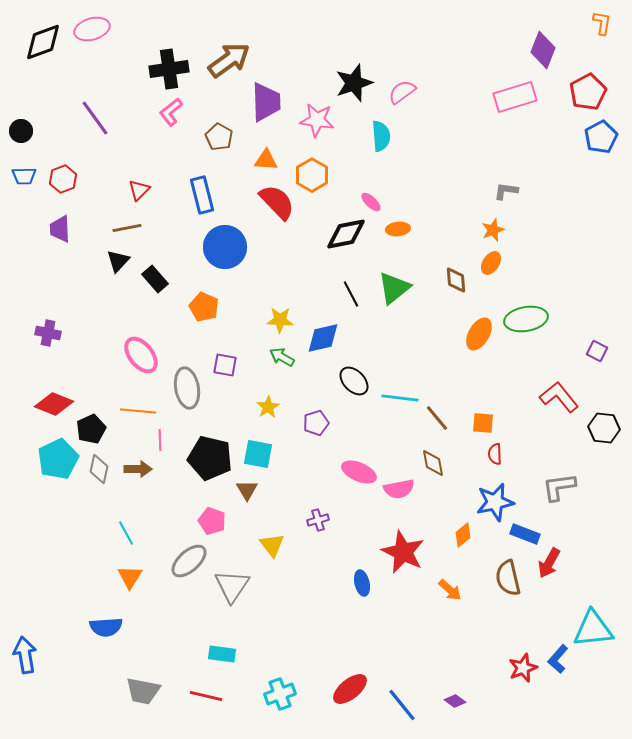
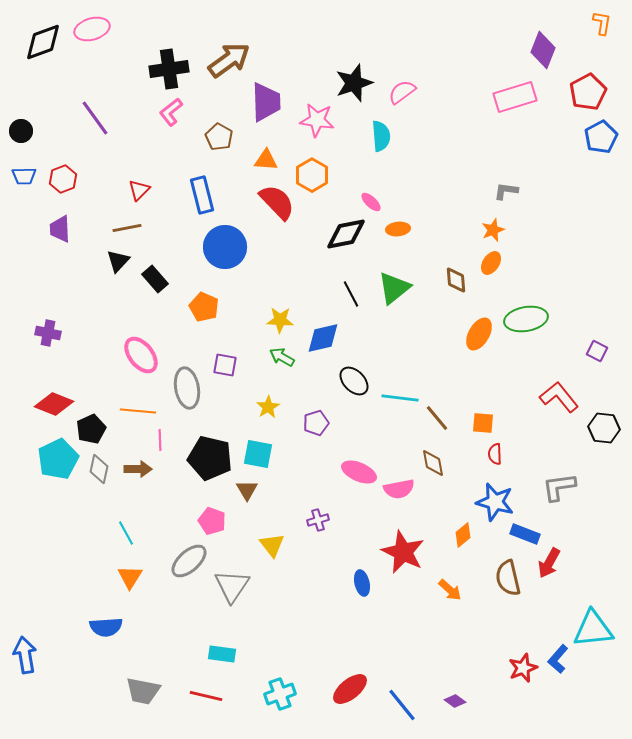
blue star at (495, 502): rotated 27 degrees clockwise
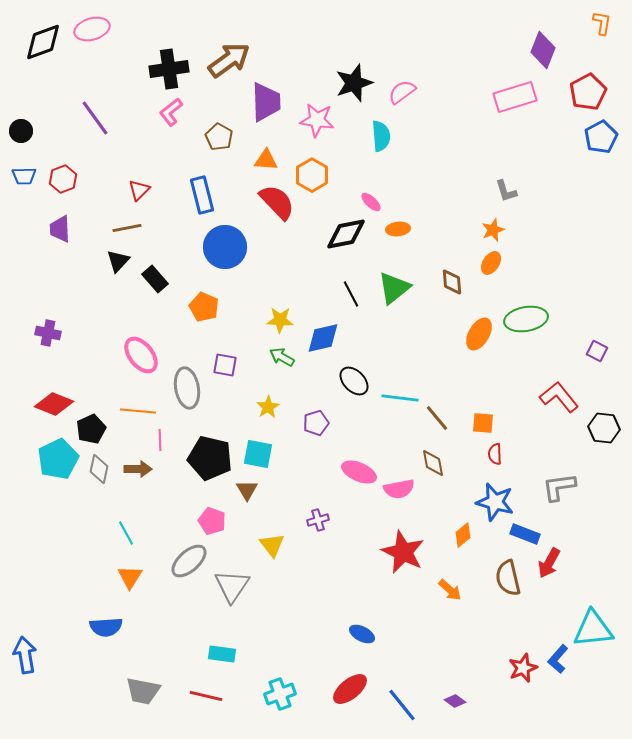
gray L-shape at (506, 191): rotated 115 degrees counterclockwise
brown diamond at (456, 280): moved 4 px left, 2 px down
blue ellipse at (362, 583): moved 51 px down; rotated 50 degrees counterclockwise
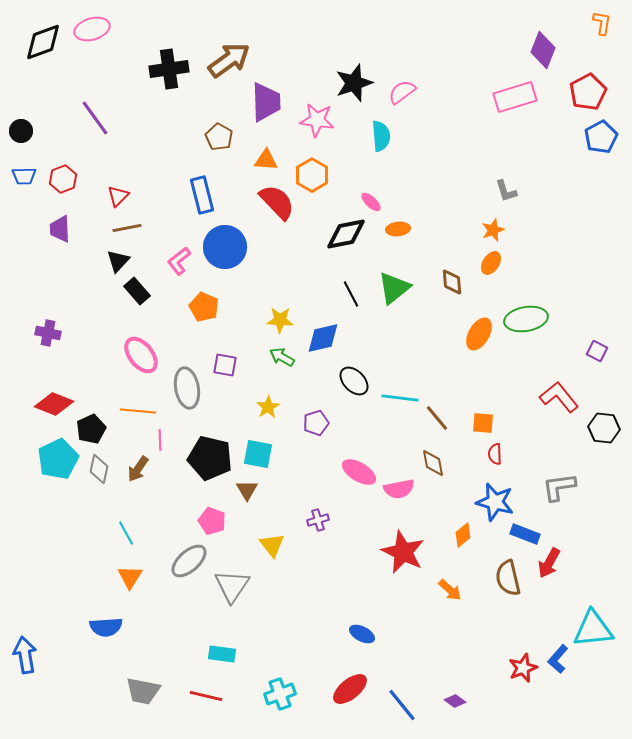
pink L-shape at (171, 112): moved 8 px right, 149 px down
red triangle at (139, 190): moved 21 px left, 6 px down
black rectangle at (155, 279): moved 18 px left, 12 px down
brown arrow at (138, 469): rotated 124 degrees clockwise
pink ellipse at (359, 472): rotated 8 degrees clockwise
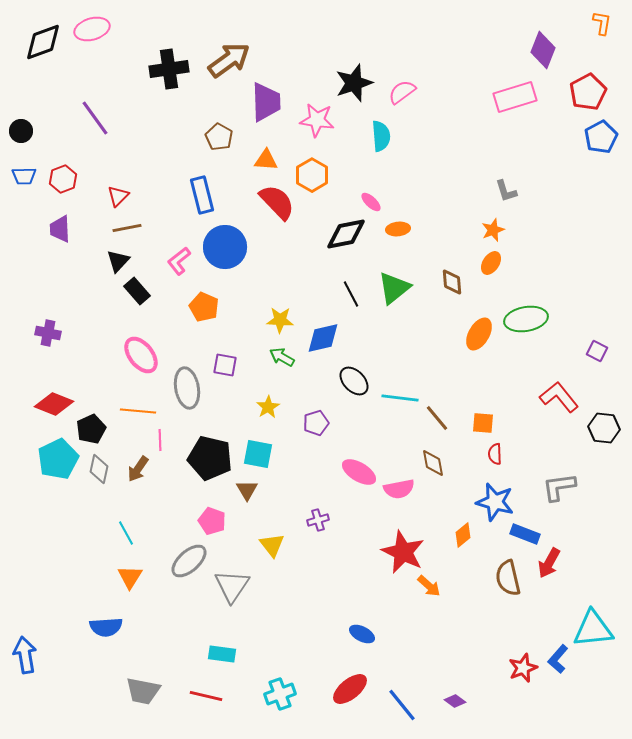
orange arrow at (450, 590): moved 21 px left, 4 px up
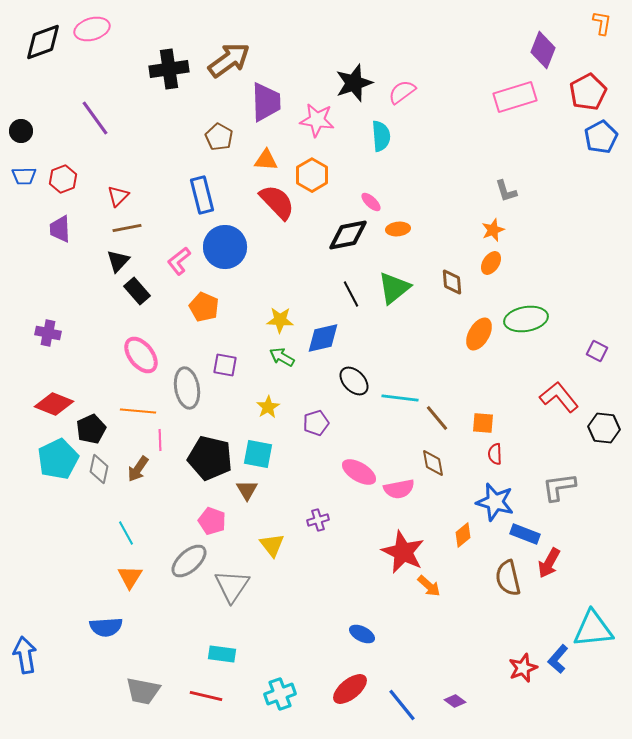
black diamond at (346, 234): moved 2 px right, 1 px down
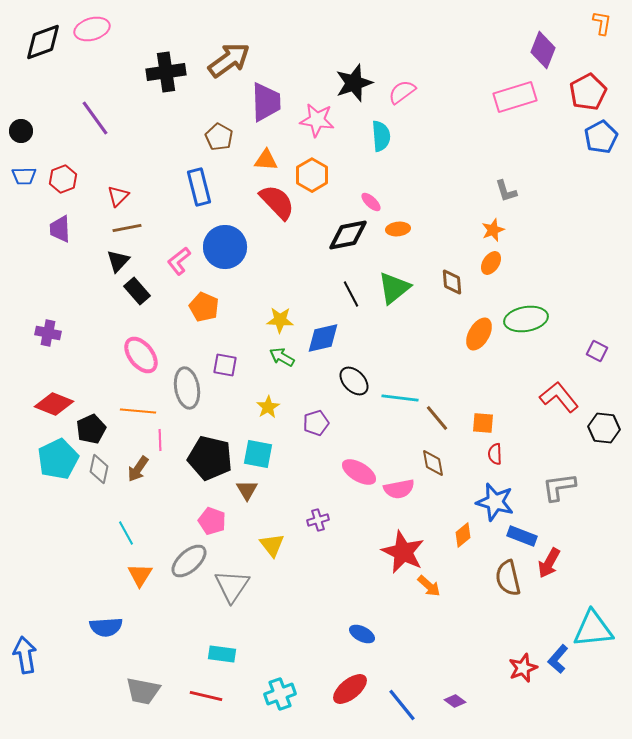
black cross at (169, 69): moved 3 px left, 3 px down
blue rectangle at (202, 195): moved 3 px left, 8 px up
blue rectangle at (525, 534): moved 3 px left, 2 px down
orange triangle at (130, 577): moved 10 px right, 2 px up
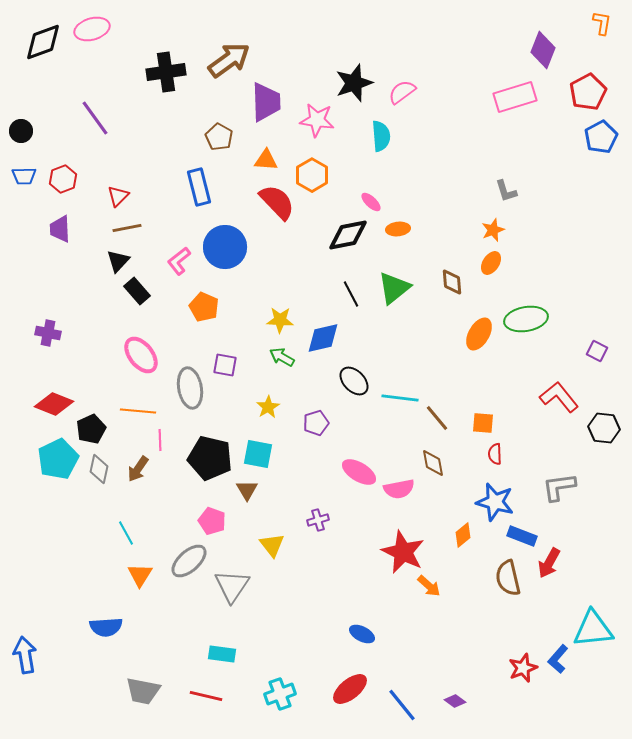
gray ellipse at (187, 388): moved 3 px right
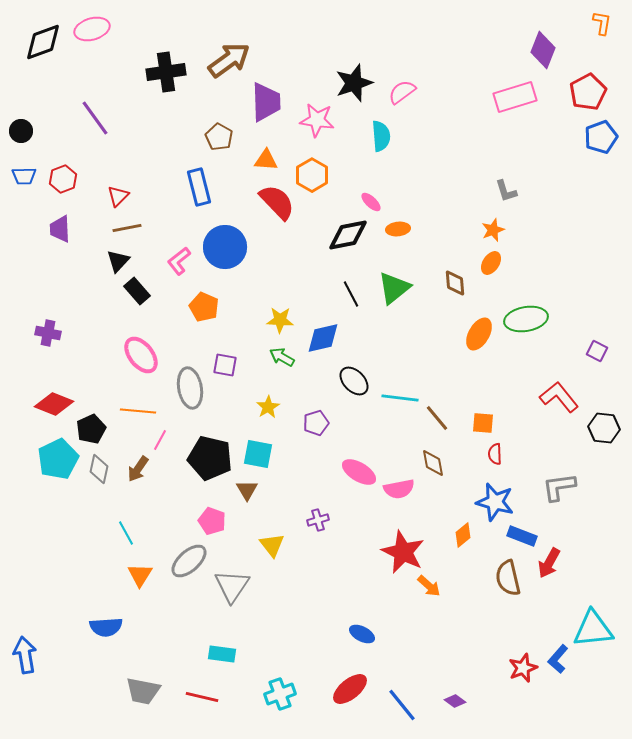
blue pentagon at (601, 137): rotated 8 degrees clockwise
brown diamond at (452, 282): moved 3 px right, 1 px down
pink line at (160, 440): rotated 30 degrees clockwise
red line at (206, 696): moved 4 px left, 1 px down
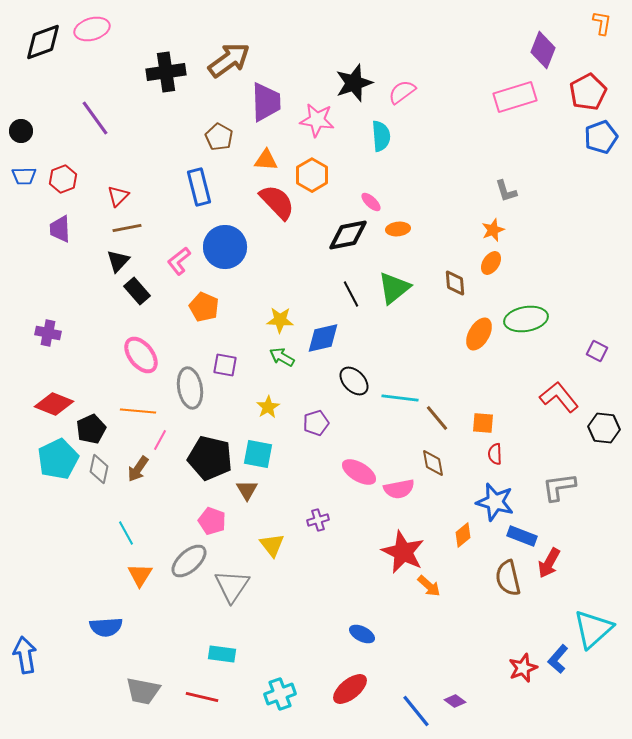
cyan triangle at (593, 629): rotated 36 degrees counterclockwise
blue line at (402, 705): moved 14 px right, 6 px down
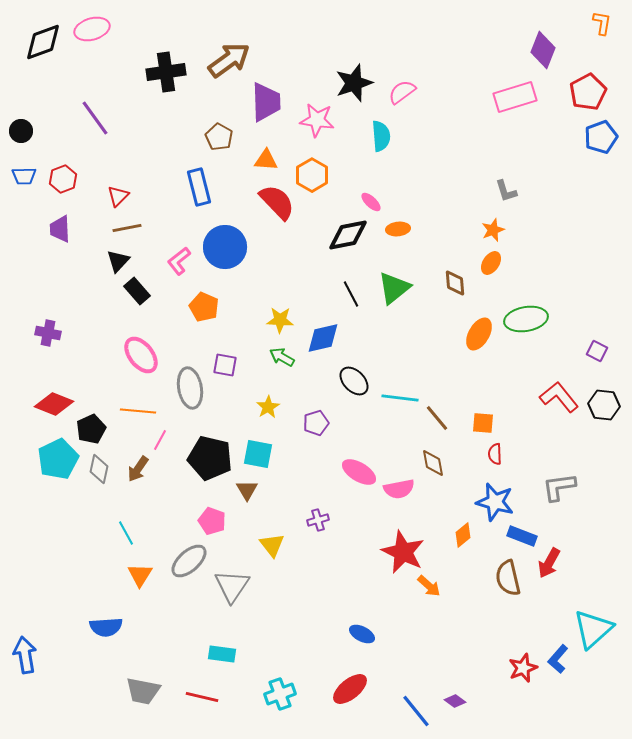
black hexagon at (604, 428): moved 23 px up
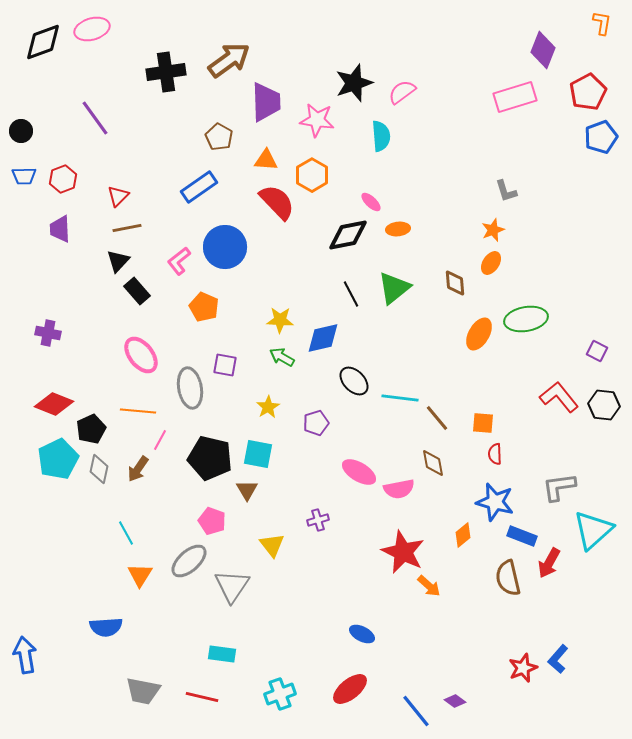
blue rectangle at (199, 187): rotated 69 degrees clockwise
cyan triangle at (593, 629): moved 99 px up
